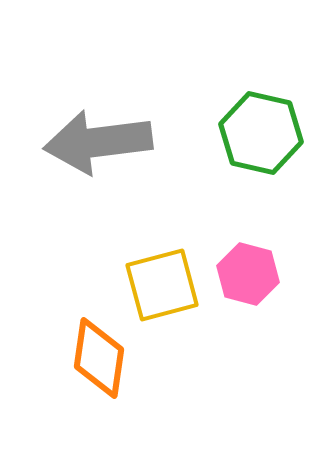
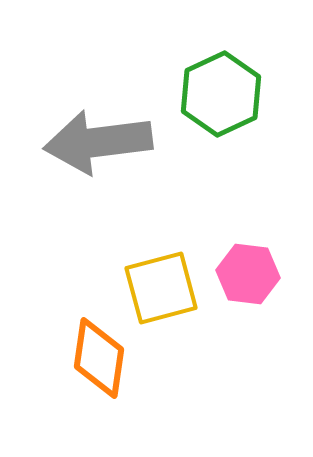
green hexagon: moved 40 px left, 39 px up; rotated 22 degrees clockwise
pink hexagon: rotated 8 degrees counterclockwise
yellow square: moved 1 px left, 3 px down
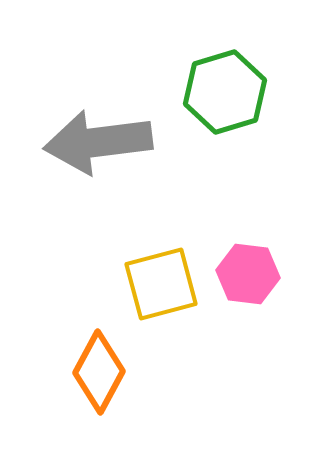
green hexagon: moved 4 px right, 2 px up; rotated 8 degrees clockwise
yellow square: moved 4 px up
orange diamond: moved 14 px down; rotated 20 degrees clockwise
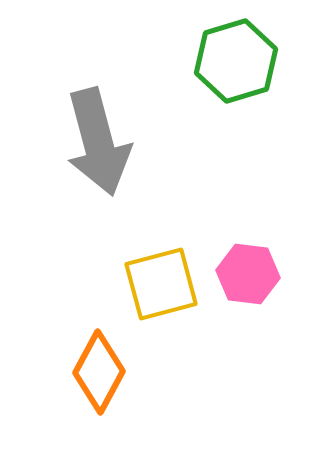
green hexagon: moved 11 px right, 31 px up
gray arrow: rotated 98 degrees counterclockwise
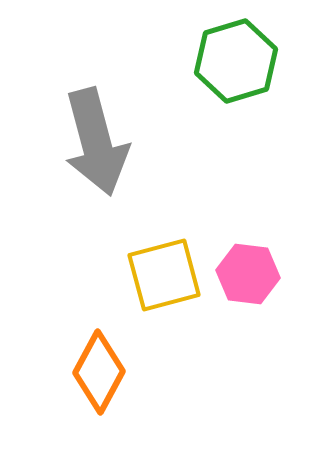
gray arrow: moved 2 px left
yellow square: moved 3 px right, 9 px up
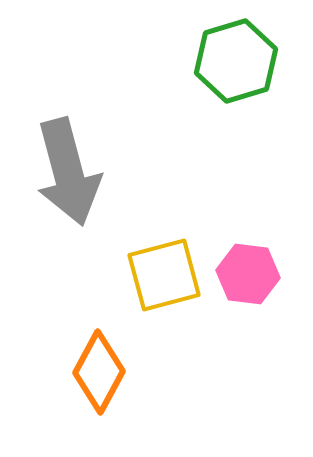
gray arrow: moved 28 px left, 30 px down
